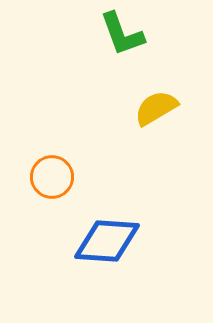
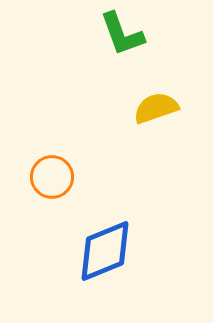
yellow semicircle: rotated 12 degrees clockwise
blue diamond: moved 2 px left, 10 px down; rotated 26 degrees counterclockwise
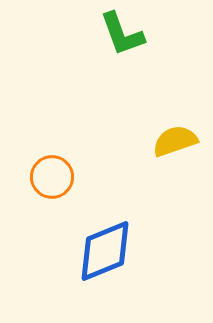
yellow semicircle: moved 19 px right, 33 px down
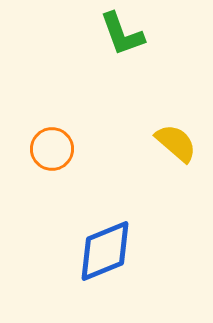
yellow semicircle: moved 1 px right, 2 px down; rotated 60 degrees clockwise
orange circle: moved 28 px up
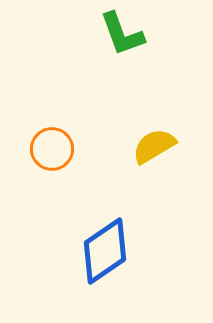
yellow semicircle: moved 22 px left, 3 px down; rotated 72 degrees counterclockwise
blue diamond: rotated 12 degrees counterclockwise
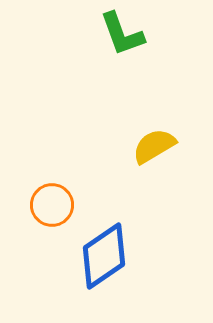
orange circle: moved 56 px down
blue diamond: moved 1 px left, 5 px down
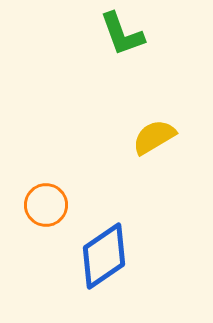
yellow semicircle: moved 9 px up
orange circle: moved 6 px left
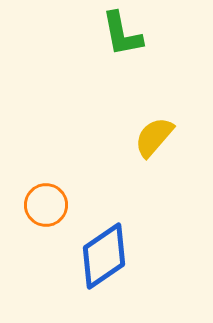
green L-shape: rotated 9 degrees clockwise
yellow semicircle: rotated 18 degrees counterclockwise
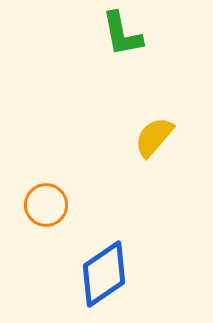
blue diamond: moved 18 px down
